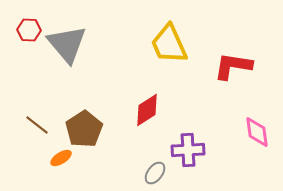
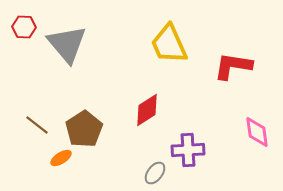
red hexagon: moved 5 px left, 3 px up
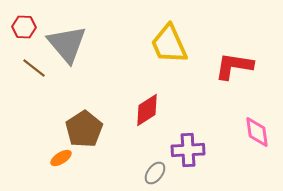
red L-shape: moved 1 px right
brown line: moved 3 px left, 57 px up
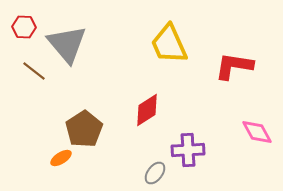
brown line: moved 3 px down
pink diamond: rotated 20 degrees counterclockwise
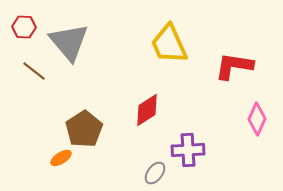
gray triangle: moved 2 px right, 2 px up
pink diamond: moved 13 px up; rotated 52 degrees clockwise
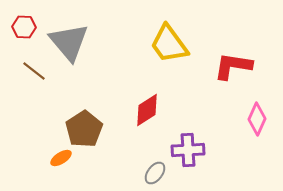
yellow trapezoid: rotated 12 degrees counterclockwise
red L-shape: moved 1 px left
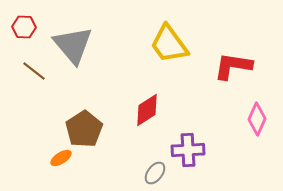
gray triangle: moved 4 px right, 3 px down
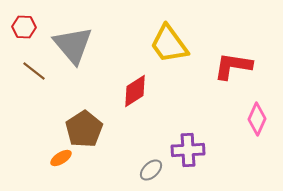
red diamond: moved 12 px left, 19 px up
gray ellipse: moved 4 px left, 3 px up; rotated 10 degrees clockwise
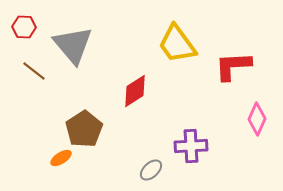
yellow trapezoid: moved 8 px right
red L-shape: rotated 12 degrees counterclockwise
purple cross: moved 3 px right, 4 px up
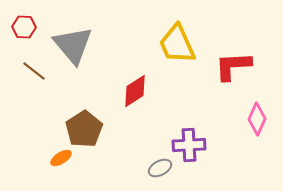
yellow trapezoid: rotated 12 degrees clockwise
purple cross: moved 2 px left, 1 px up
gray ellipse: moved 9 px right, 2 px up; rotated 15 degrees clockwise
